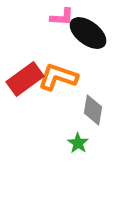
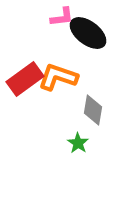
pink L-shape: rotated 10 degrees counterclockwise
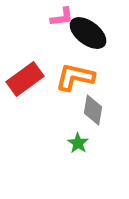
orange L-shape: moved 17 px right; rotated 6 degrees counterclockwise
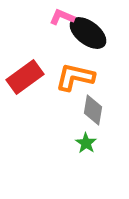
pink L-shape: rotated 150 degrees counterclockwise
red rectangle: moved 2 px up
green star: moved 8 px right
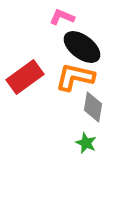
black ellipse: moved 6 px left, 14 px down
gray diamond: moved 3 px up
green star: rotated 10 degrees counterclockwise
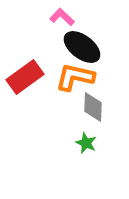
pink L-shape: rotated 20 degrees clockwise
gray diamond: rotated 8 degrees counterclockwise
